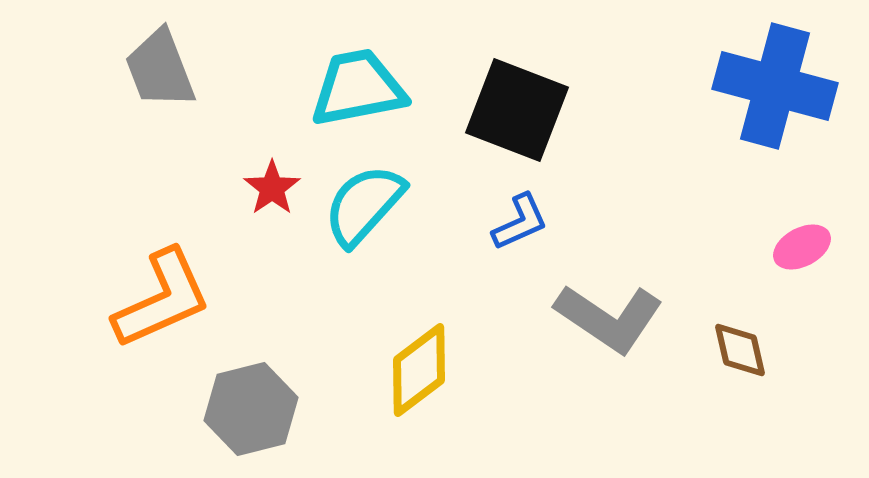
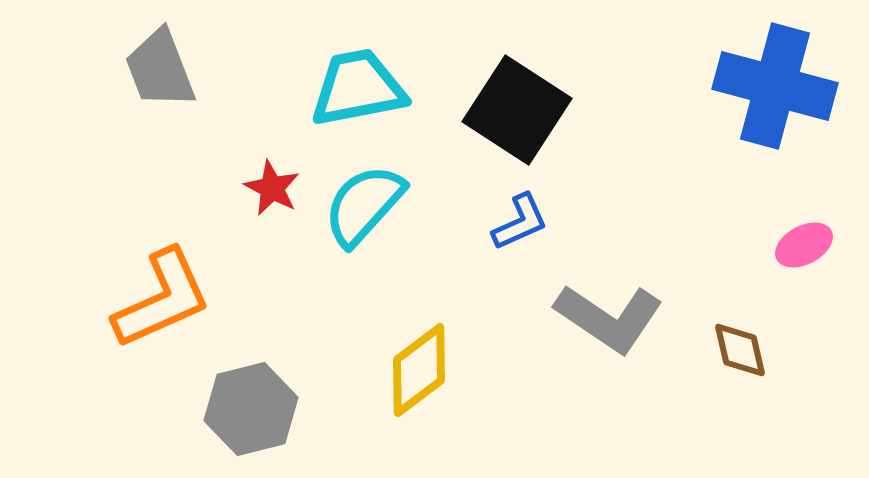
black square: rotated 12 degrees clockwise
red star: rotated 10 degrees counterclockwise
pink ellipse: moved 2 px right, 2 px up
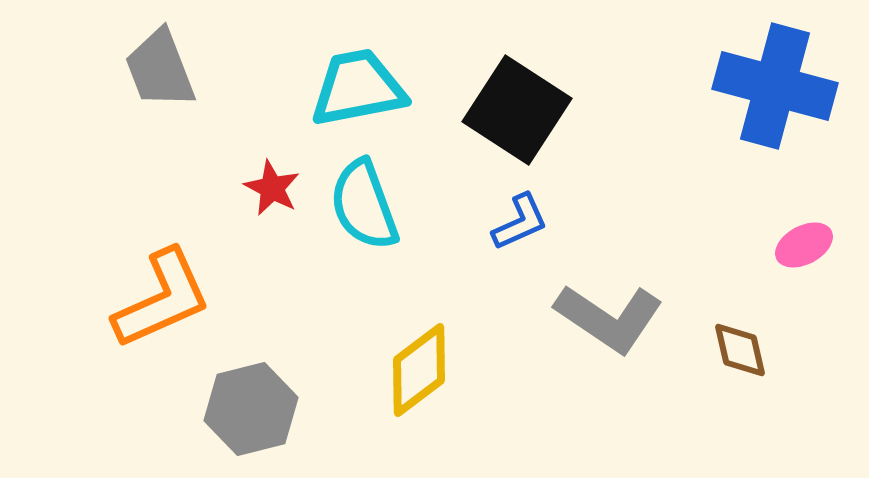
cyan semicircle: rotated 62 degrees counterclockwise
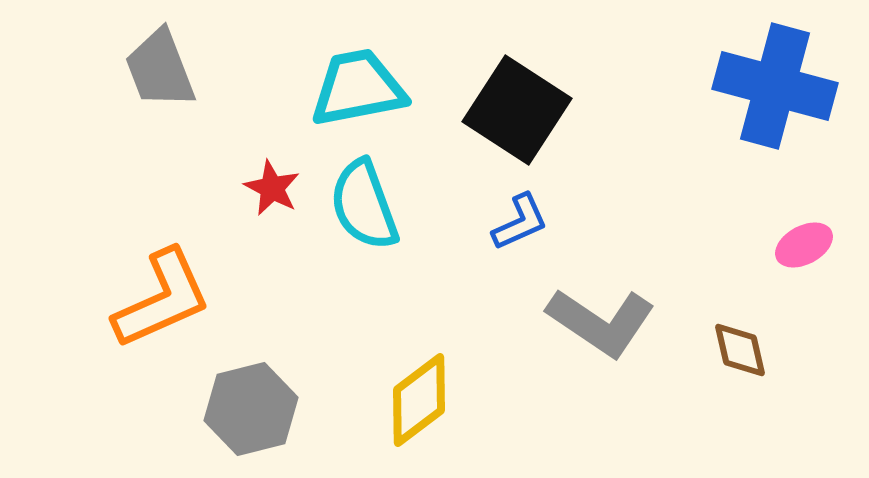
gray L-shape: moved 8 px left, 4 px down
yellow diamond: moved 30 px down
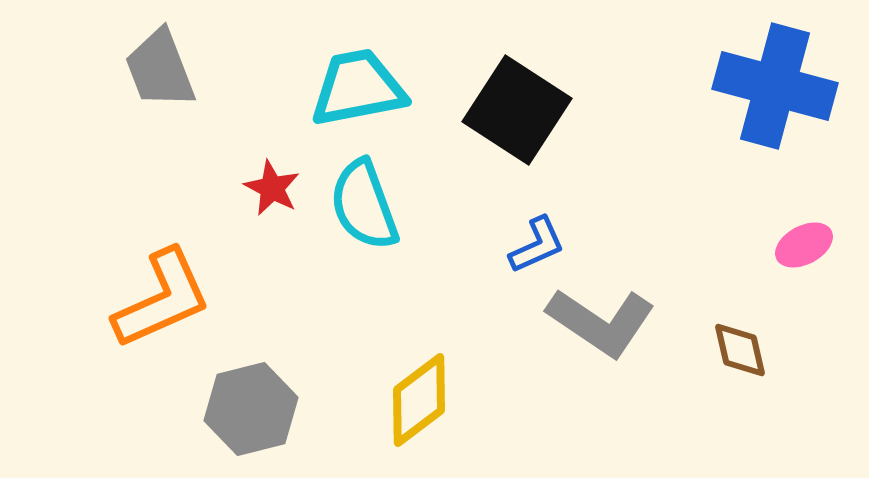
blue L-shape: moved 17 px right, 23 px down
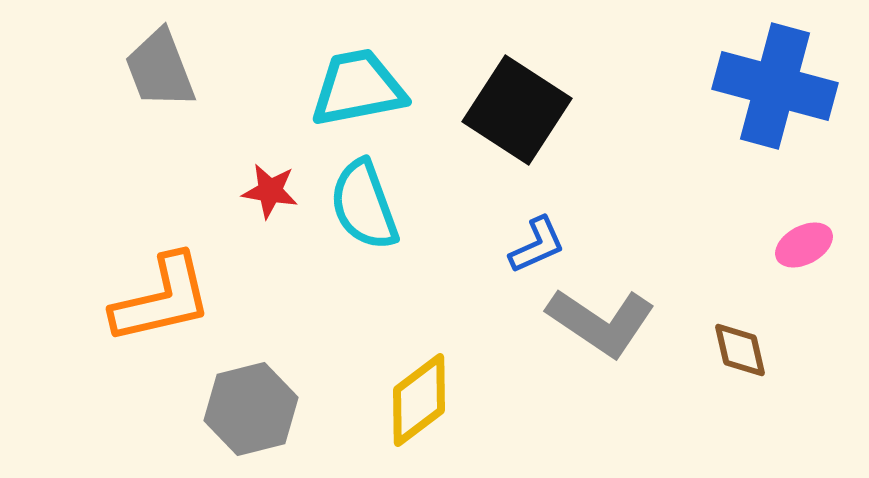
red star: moved 2 px left, 3 px down; rotated 18 degrees counterclockwise
orange L-shape: rotated 11 degrees clockwise
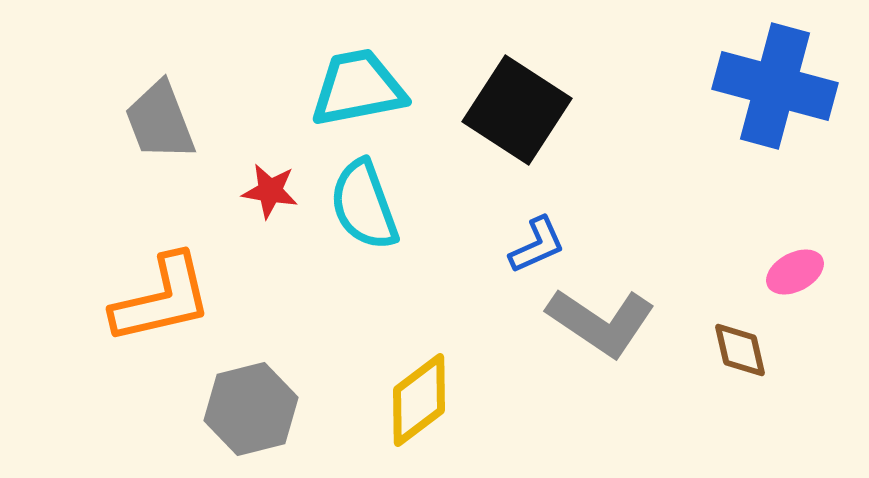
gray trapezoid: moved 52 px down
pink ellipse: moved 9 px left, 27 px down
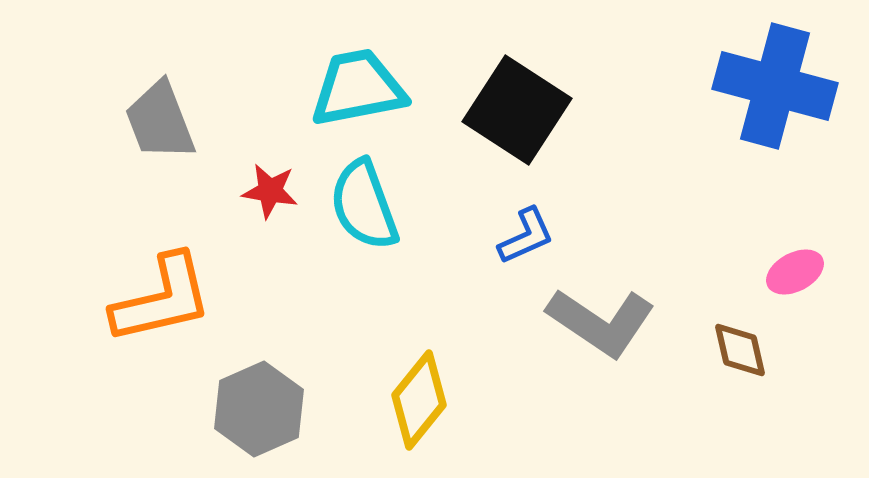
blue L-shape: moved 11 px left, 9 px up
yellow diamond: rotated 14 degrees counterclockwise
gray hexagon: moved 8 px right; rotated 10 degrees counterclockwise
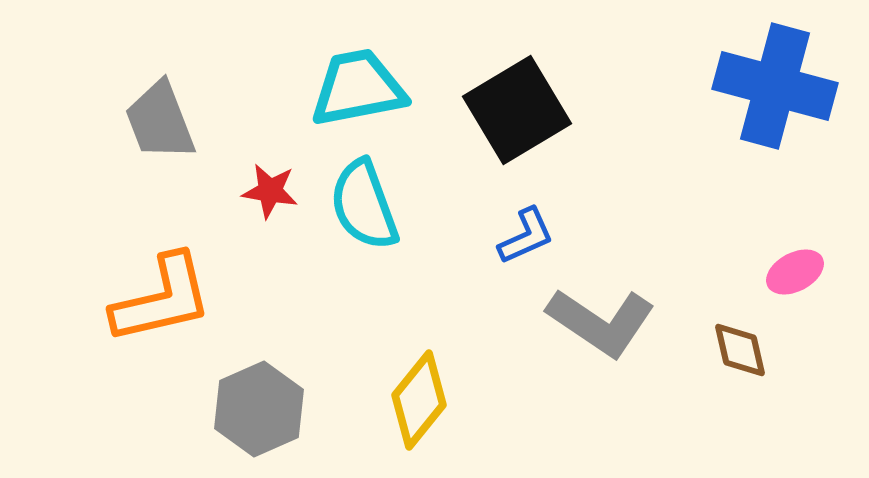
black square: rotated 26 degrees clockwise
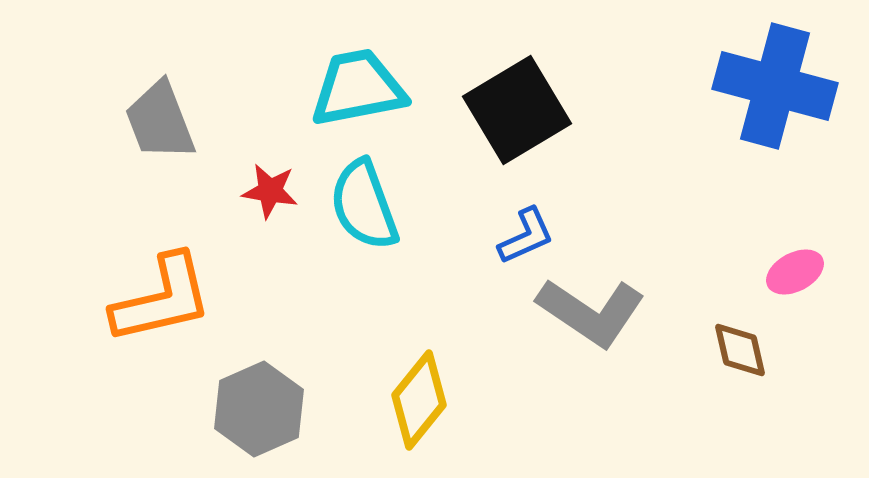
gray L-shape: moved 10 px left, 10 px up
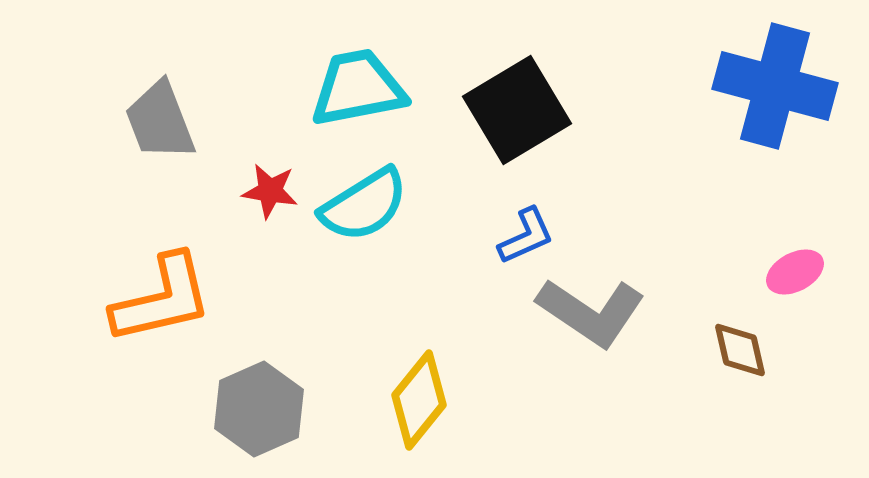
cyan semicircle: rotated 102 degrees counterclockwise
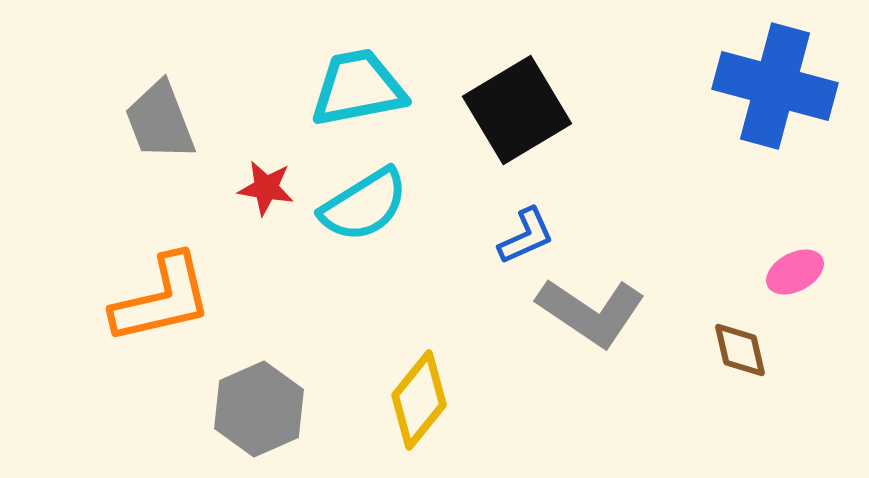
red star: moved 4 px left, 3 px up
